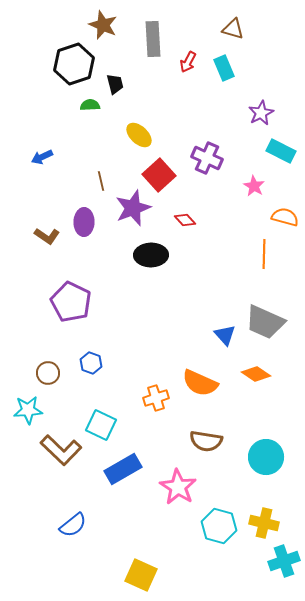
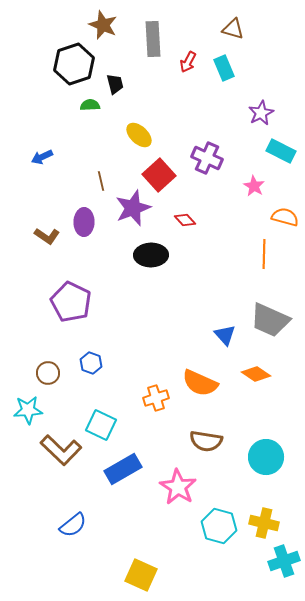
gray trapezoid at (265, 322): moved 5 px right, 2 px up
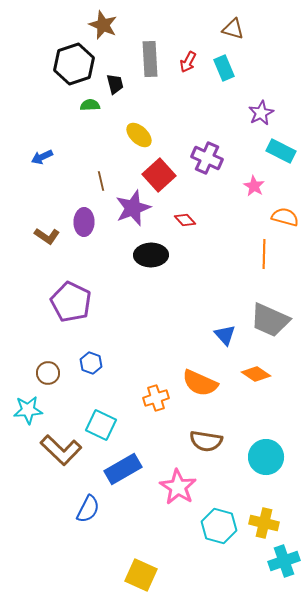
gray rectangle at (153, 39): moved 3 px left, 20 px down
blue semicircle at (73, 525): moved 15 px right, 16 px up; rotated 24 degrees counterclockwise
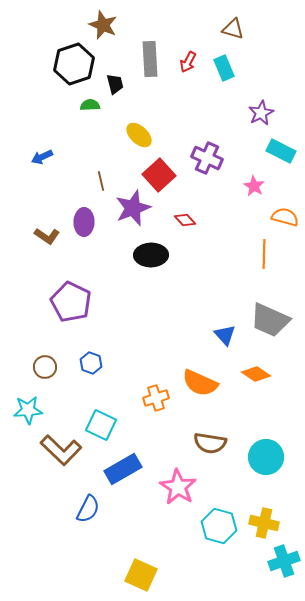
brown circle at (48, 373): moved 3 px left, 6 px up
brown semicircle at (206, 441): moved 4 px right, 2 px down
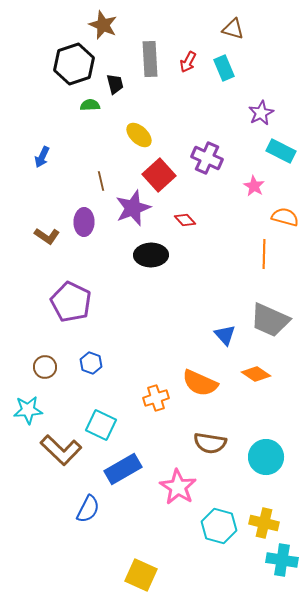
blue arrow at (42, 157): rotated 40 degrees counterclockwise
cyan cross at (284, 561): moved 2 px left, 1 px up; rotated 28 degrees clockwise
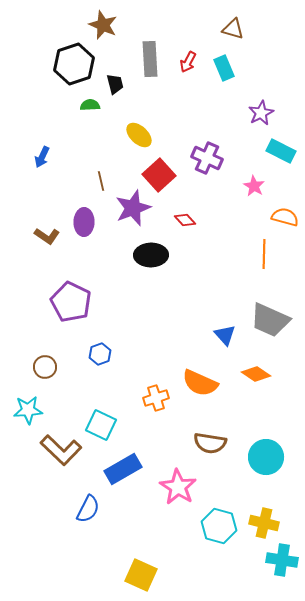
blue hexagon at (91, 363): moved 9 px right, 9 px up; rotated 20 degrees clockwise
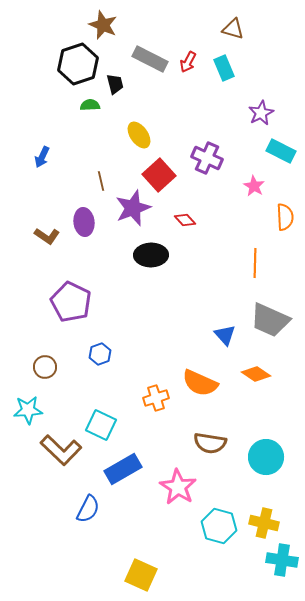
gray rectangle at (150, 59): rotated 60 degrees counterclockwise
black hexagon at (74, 64): moved 4 px right
yellow ellipse at (139, 135): rotated 12 degrees clockwise
orange semicircle at (285, 217): rotated 72 degrees clockwise
purple ellipse at (84, 222): rotated 8 degrees counterclockwise
orange line at (264, 254): moved 9 px left, 9 px down
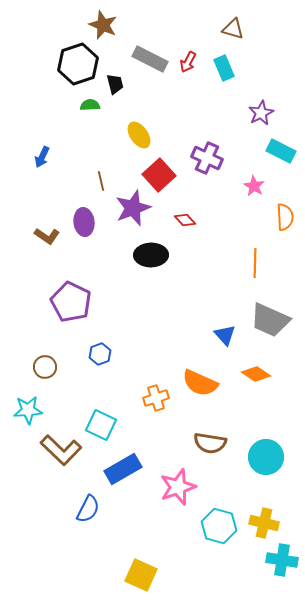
pink star at (178, 487): rotated 21 degrees clockwise
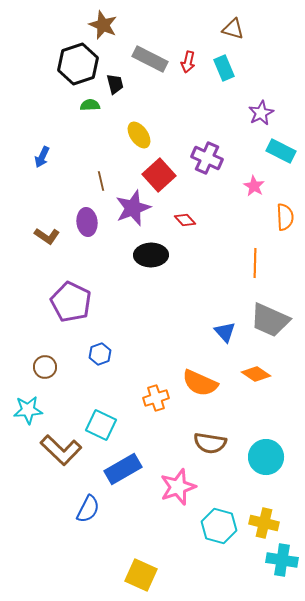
red arrow at (188, 62): rotated 15 degrees counterclockwise
purple ellipse at (84, 222): moved 3 px right
blue triangle at (225, 335): moved 3 px up
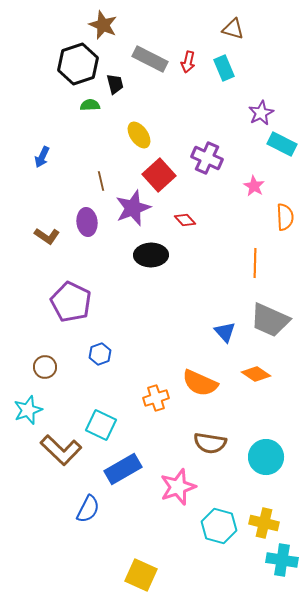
cyan rectangle at (281, 151): moved 1 px right, 7 px up
cyan star at (28, 410): rotated 16 degrees counterclockwise
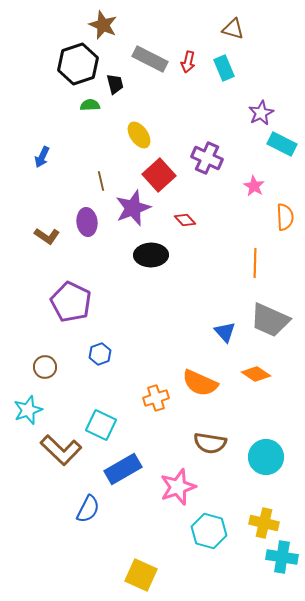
cyan hexagon at (219, 526): moved 10 px left, 5 px down
cyan cross at (282, 560): moved 3 px up
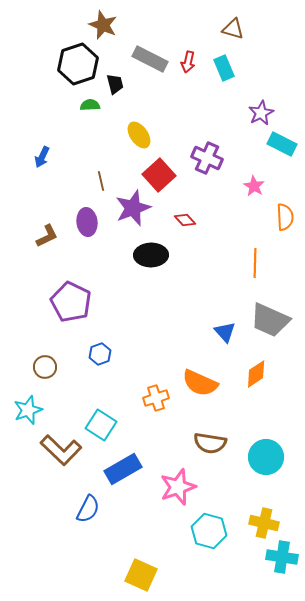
brown L-shape at (47, 236): rotated 60 degrees counterclockwise
orange diamond at (256, 374): rotated 68 degrees counterclockwise
cyan square at (101, 425): rotated 8 degrees clockwise
